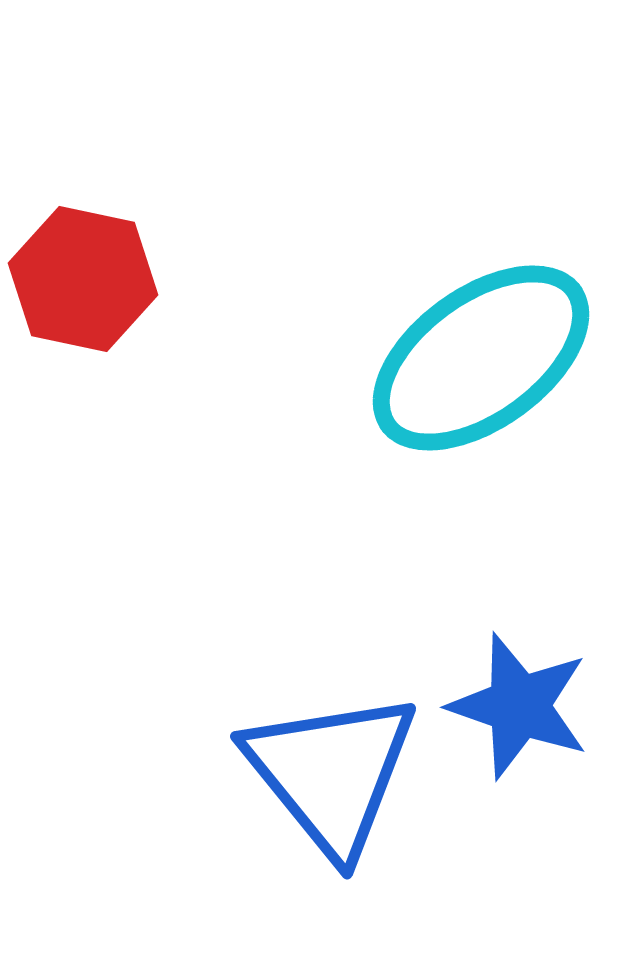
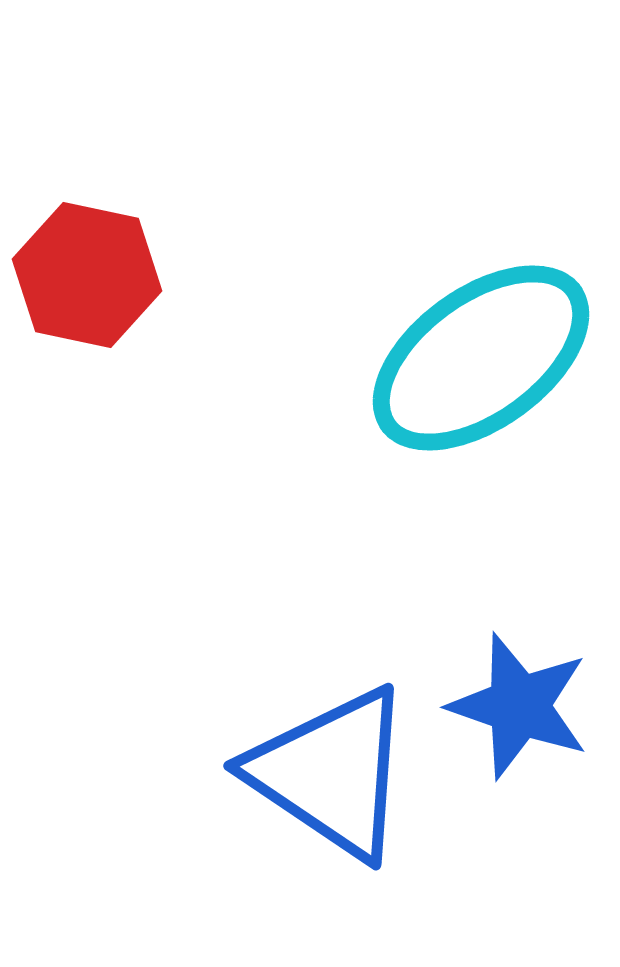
red hexagon: moved 4 px right, 4 px up
blue triangle: rotated 17 degrees counterclockwise
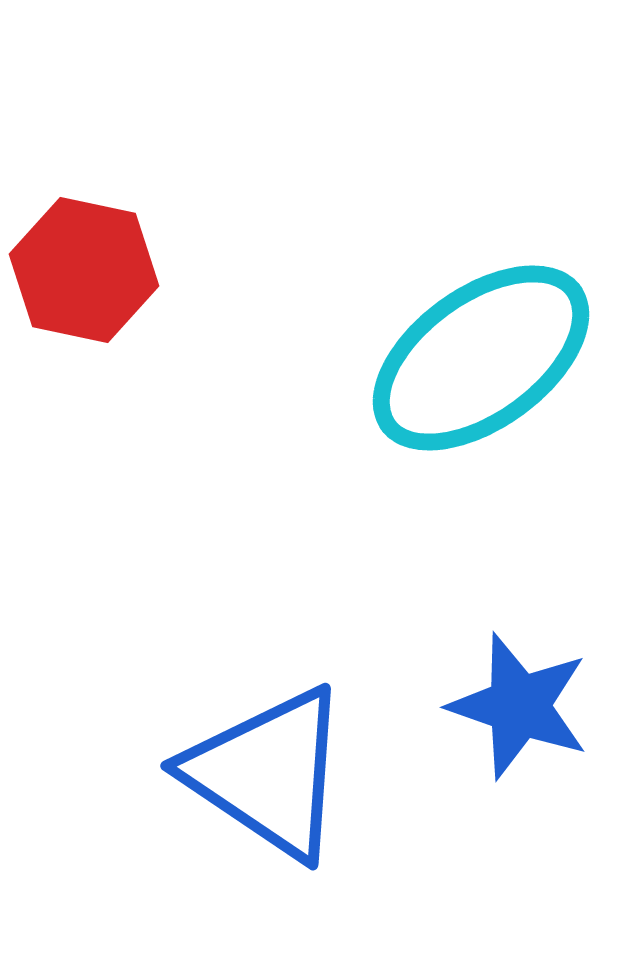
red hexagon: moved 3 px left, 5 px up
blue triangle: moved 63 px left
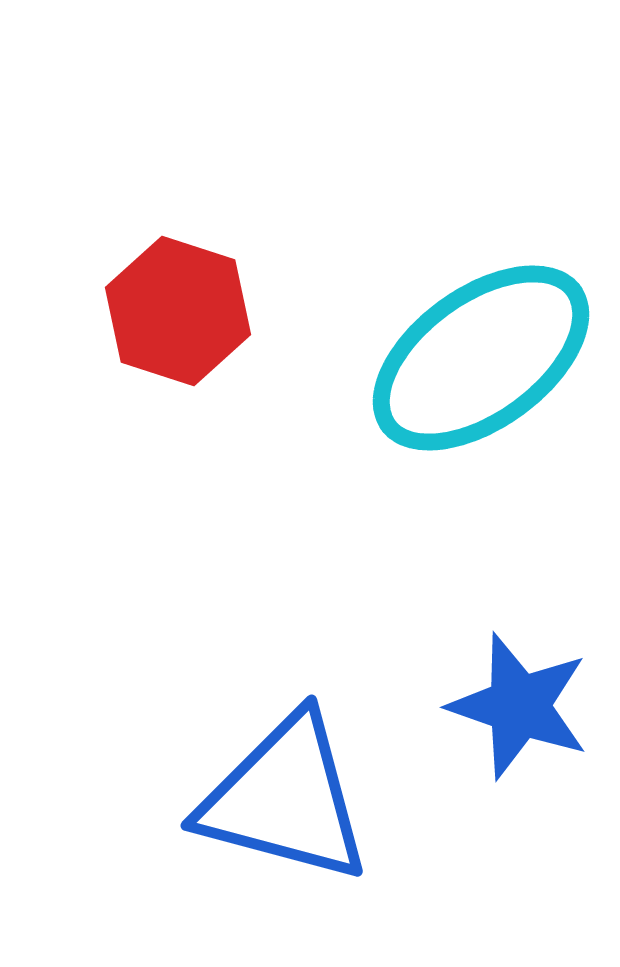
red hexagon: moved 94 px right, 41 px down; rotated 6 degrees clockwise
blue triangle: moved 17 px right, 26 px down; rotated 19 degrees counterclockwise
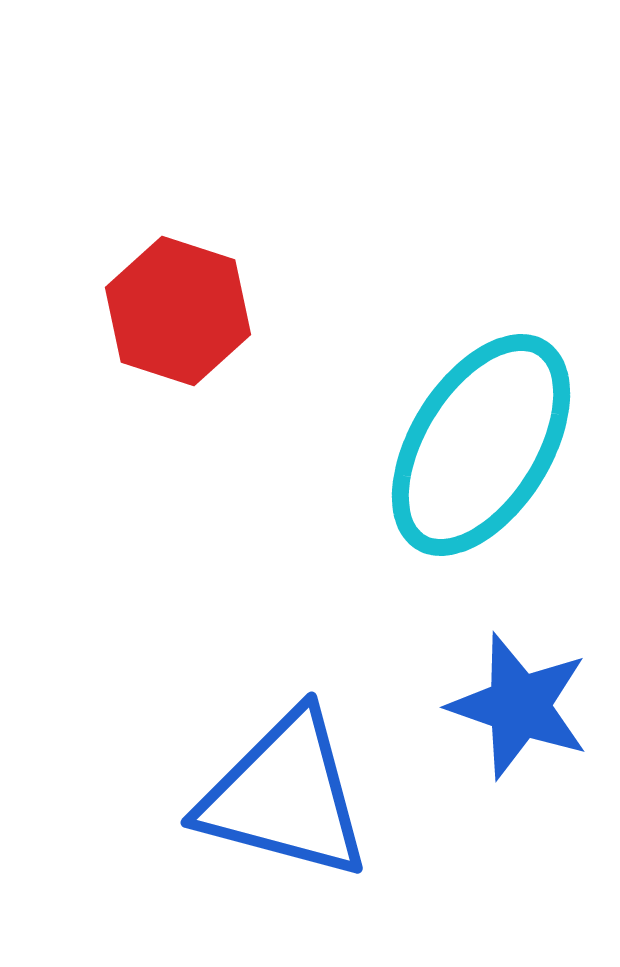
cyan ellipse: moved 87 px down; rotated 22 degrees counterclockwise
blue triangle: moved 3 px up
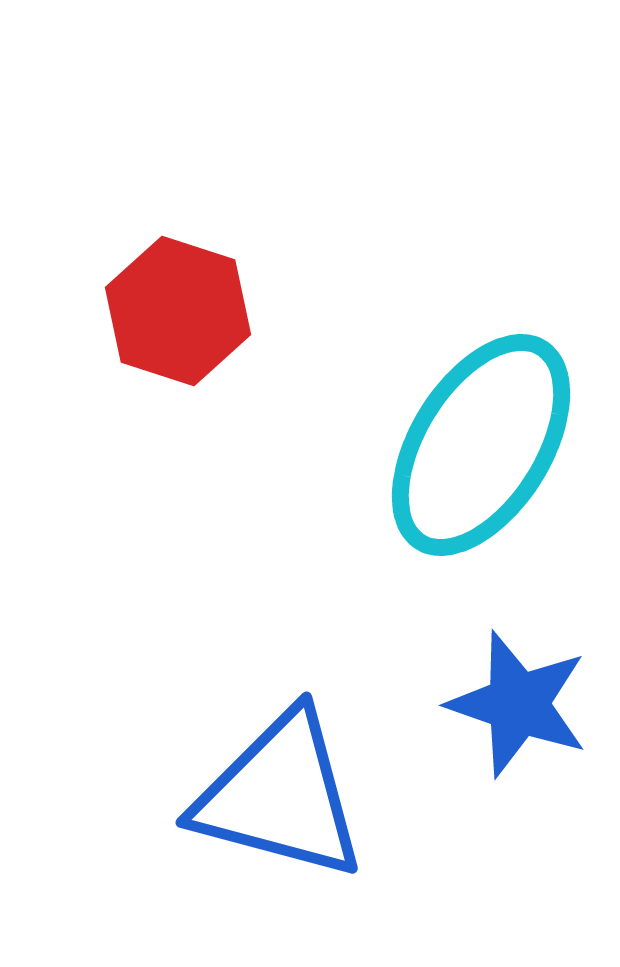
blue star: moved 1 px left, 2 px up
blue triangle: moved 5 px left
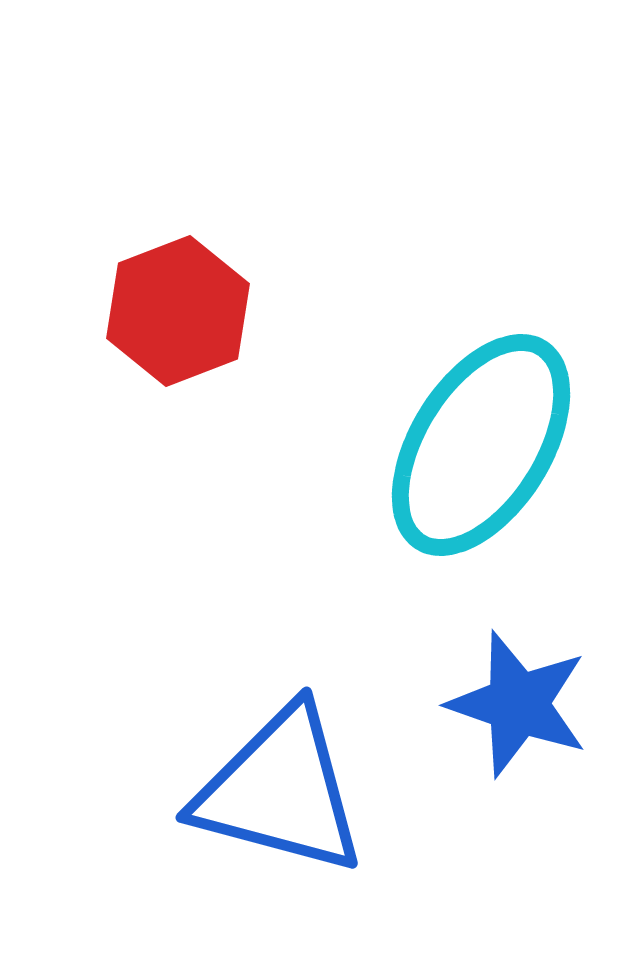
red hexagon: rotated 21 degrees clockwise
blue triangle: moved 5 px up
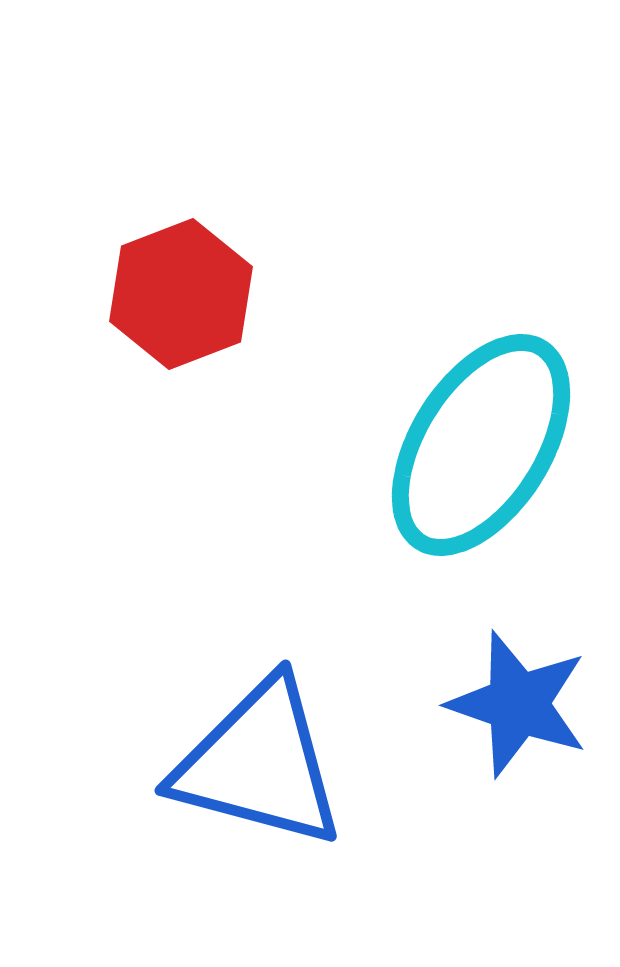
red hexagon: moved 3 px right, 17 px up
blue triangle: moved 21 px left, 27 px up
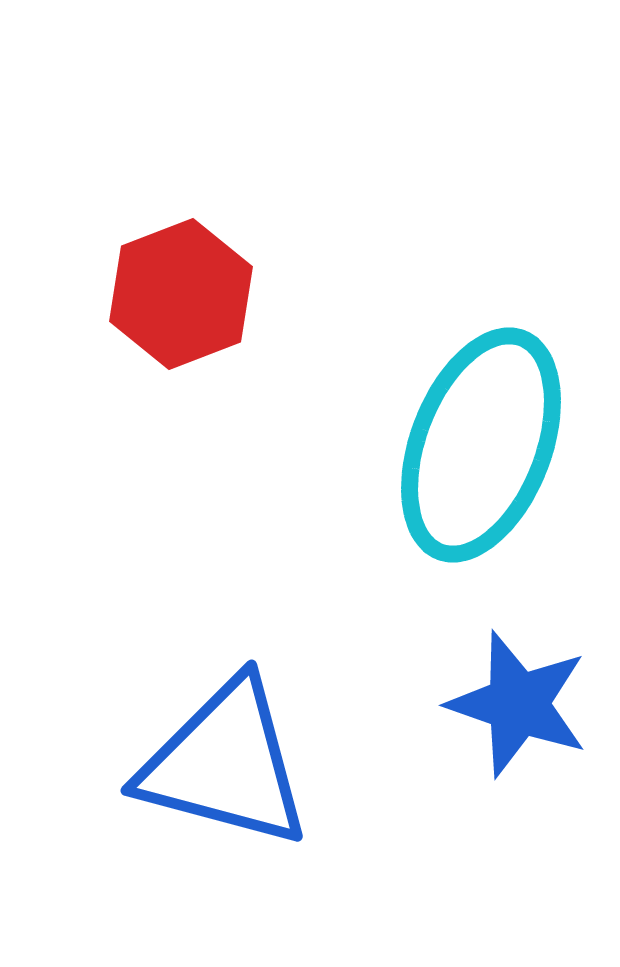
cyan ellipse: rotated 11 degrees counterclockwise
blue triangle: moved 34 px left
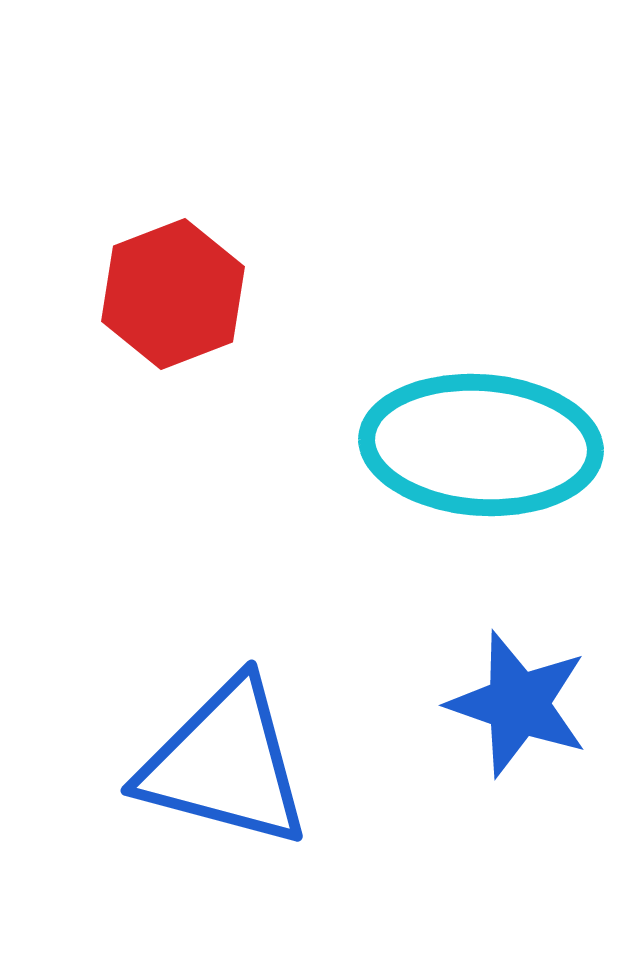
red hexagon: moved 8 px left
cyan ellipse: rotated 73 degrees clockwise
